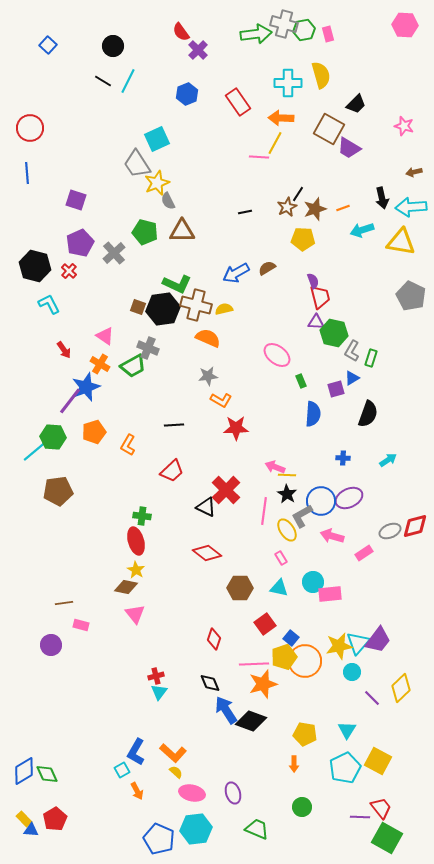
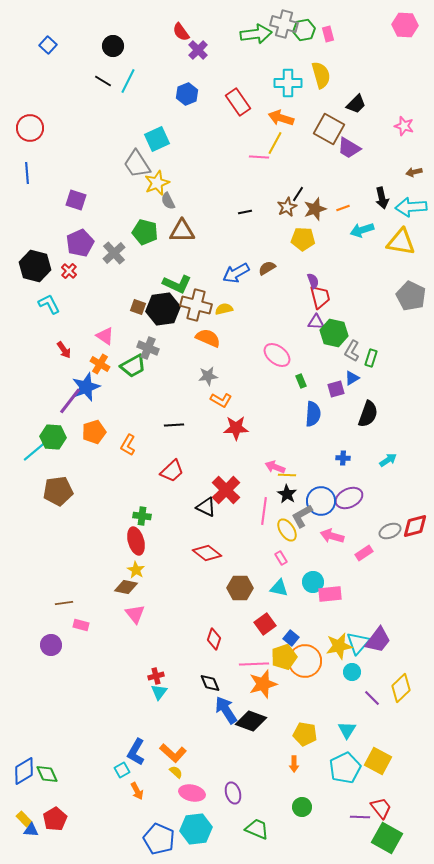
orange arrow at (281, 118): rotated 15 degrees clockwise
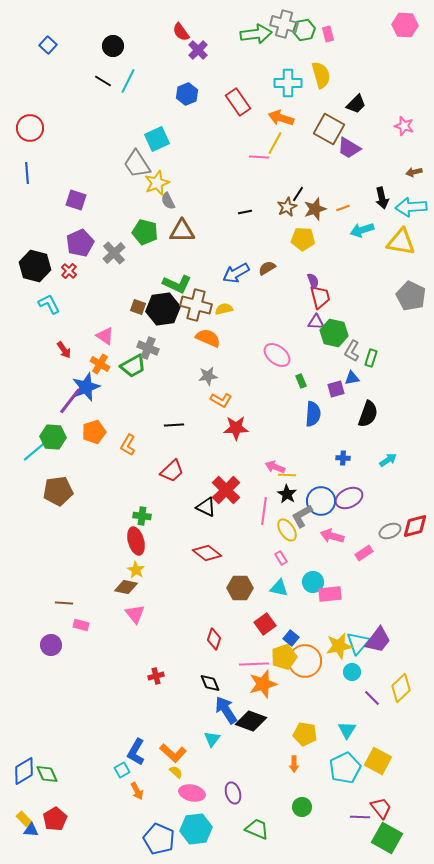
blue triangle at (352, 378): rotated 21 degrees clockwise
brown line at (64, 603): rotated 12 degrees clockwise
cyan triangle at (159, 692): moved 53 px right, 47 px down
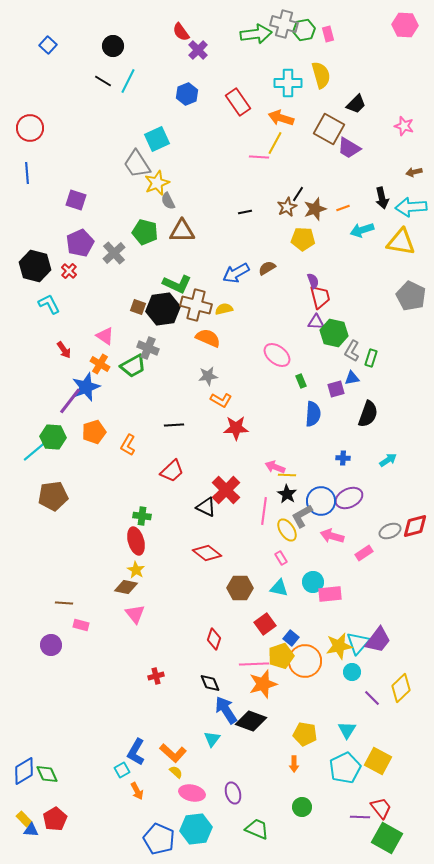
brown pentagon at (58, 491): moved 5 px left, 5 px down
yellow pentagon at (284, 657): moved 3 px left, 1 px up
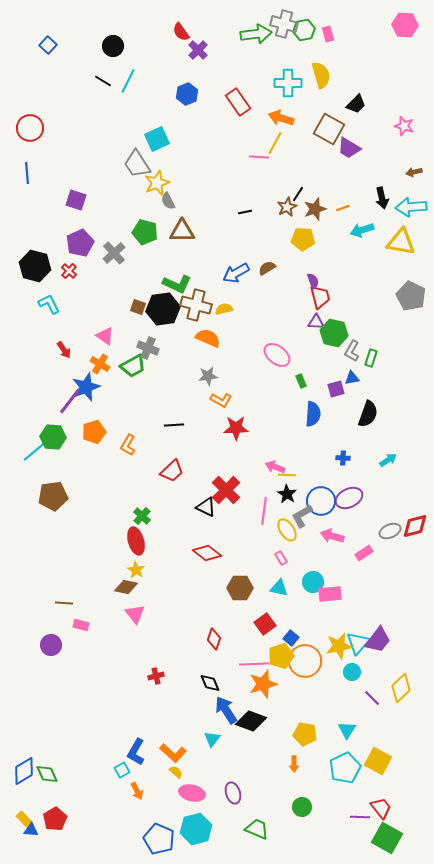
green cross at (142, 516): rotated 36 degrees clockwise
cyan hexagon at (196, 829): rotated 8 degrees counterclockwise
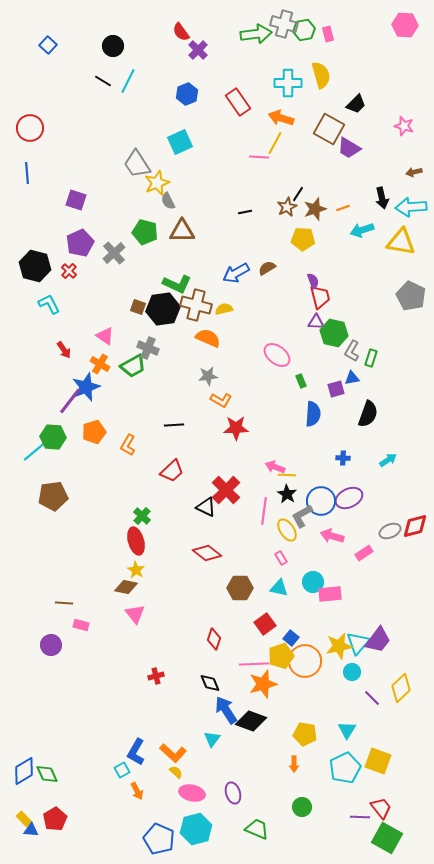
cyan square at (157, 139): moved 23 px right, 3 px down
yellow square at (378, 761): rotated 8 degrees counterclockwise
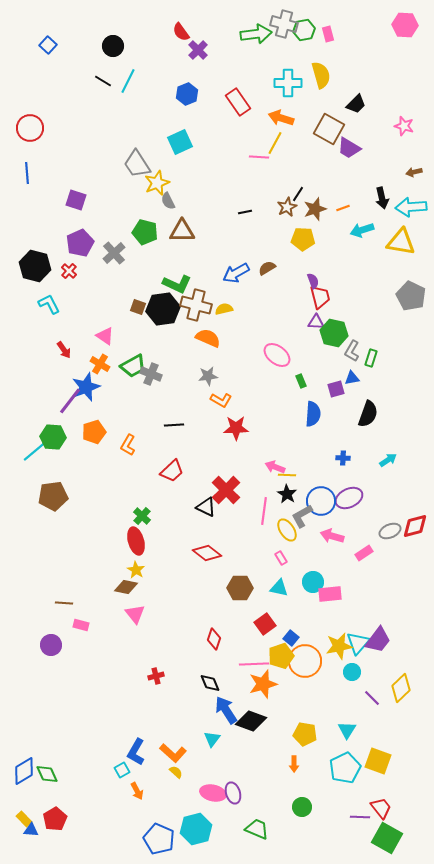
gray cross at (148, 348): moved 3 px right, 26 px down
pink ellipse at (192, 793): moved 21 px right
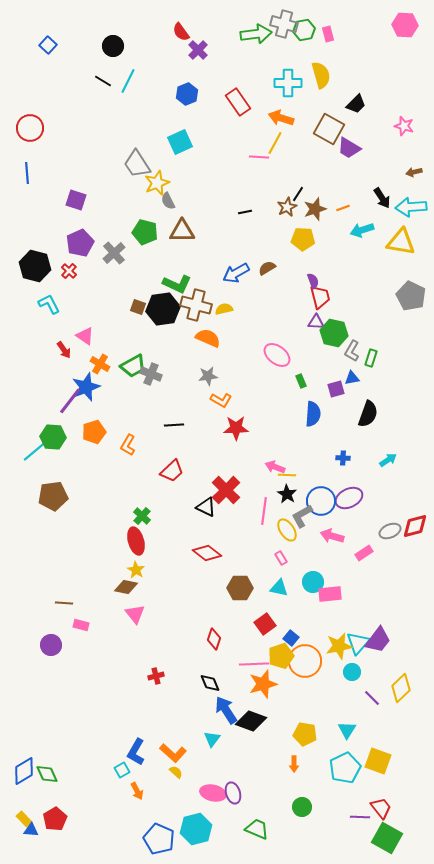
black arrow at (382, 198): rotated 20 degrees counterclockwise
pink triangle at (105, 336): moved 20 px left
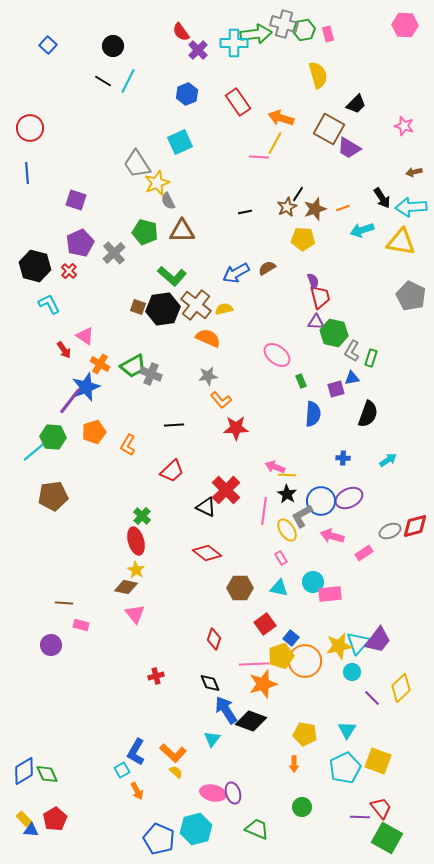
yellow semicircle at (321, 75): moved 3 px left
cyan cross at (288, 83): moved 54 px left, 40 px up
green L-shape at (177, 284): moved 5 px left, 8 px up; rotated 16 degrees clockwise
brown cross at (196, 305): rotated 24 degrees clockwise
orange L-shape at (221, 400): rotated 20 degrees clockwise
